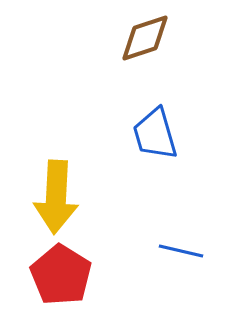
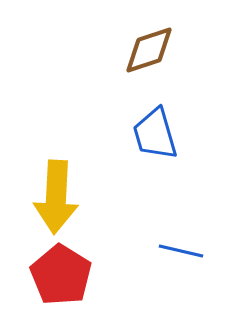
brown diamond: moved 4 px right, 12 px down
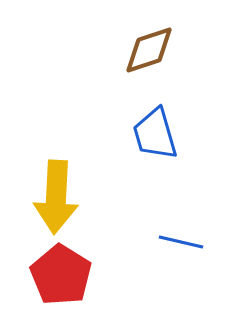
blue line: moved 9 px up
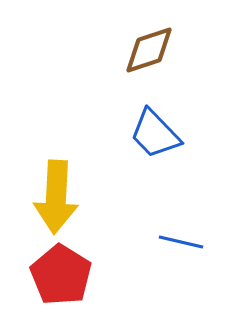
blue trapezoid: rotated 28 degrees counterclockwise
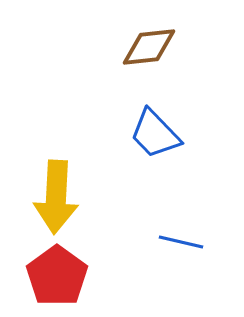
brown diamond: moved 3 px up; rotated 12 degrees clockwise
red pentagon: moved 4 px left, 1 px down; rotated 4 degrees clockwise
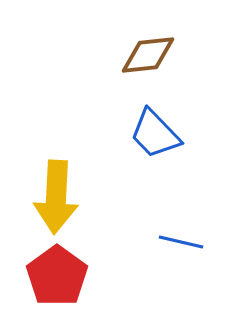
brown diamond: moved 1 px left, 8 px down
